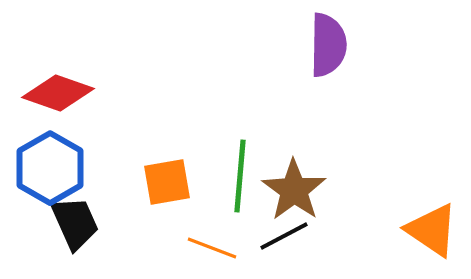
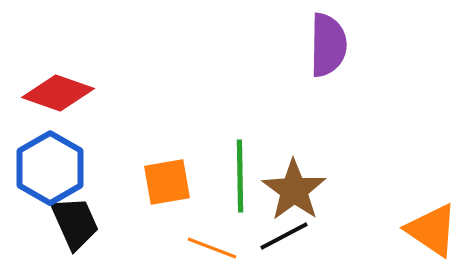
green line: rotated 6 degrees counterclockwise
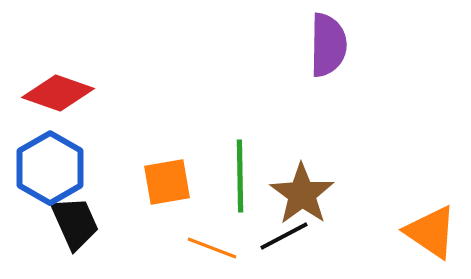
brown star: moved 8 px right, 4 px down
orange triangle: moved 1 px left, 2 px down
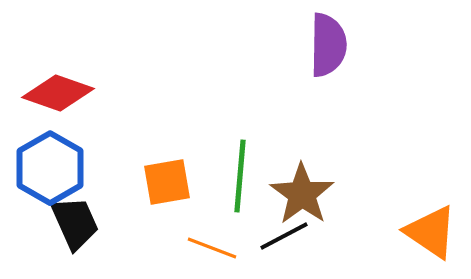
green line: rotated 6 degrees clockwise
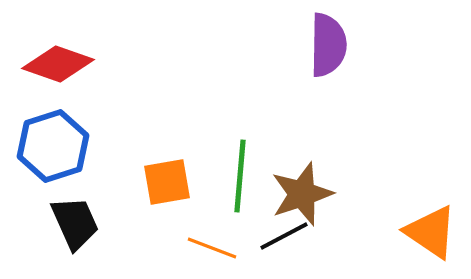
red diamond: moved 29 px up
blue hexagon: moved 3 px right, 22 px up; rotated 12 degrees clockwise
brown star: rotated 18 degrees clockwise
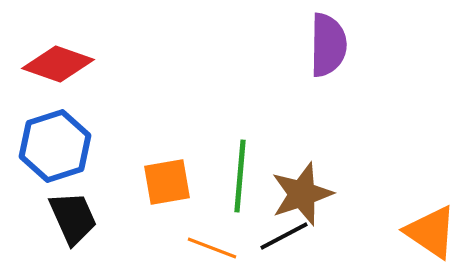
blue hexagon: moved 2 px right
black trapezoid: moved 2 px left, 5 px up
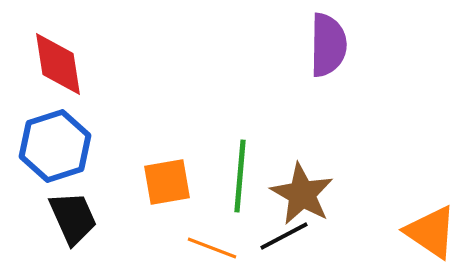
red diamond: rotated 62 degrees clockwise
brown star: rotated 24 degrees counterclockwise
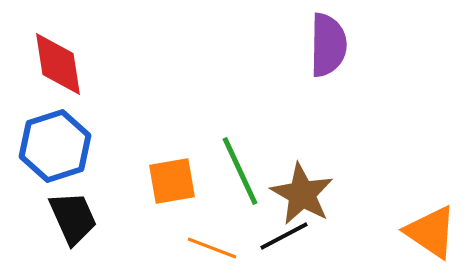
green line: moved 5 px up; rotated 30 degrees counterclockwise
orange square: moved 5 px right, 1 px up
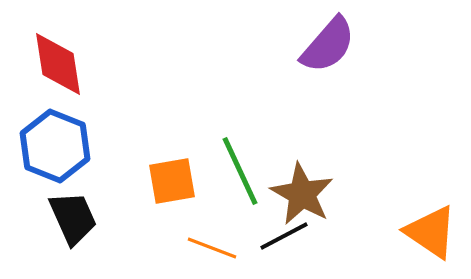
purple semicircle: rotated 40 degrees clockwise
blue hexagon: rotated 20 degrees counterclockwise
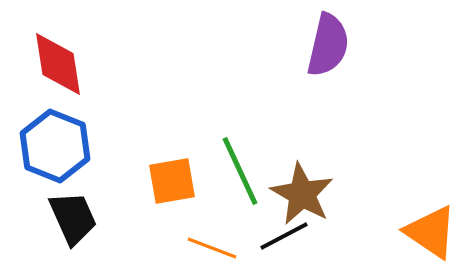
purple semicircle: rotated 28 degrees counterclockwise
